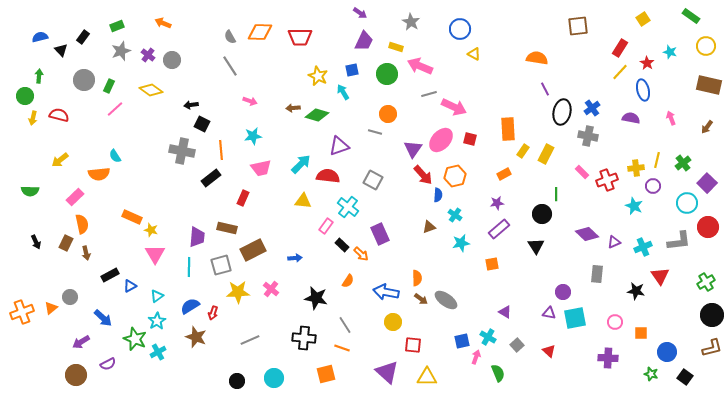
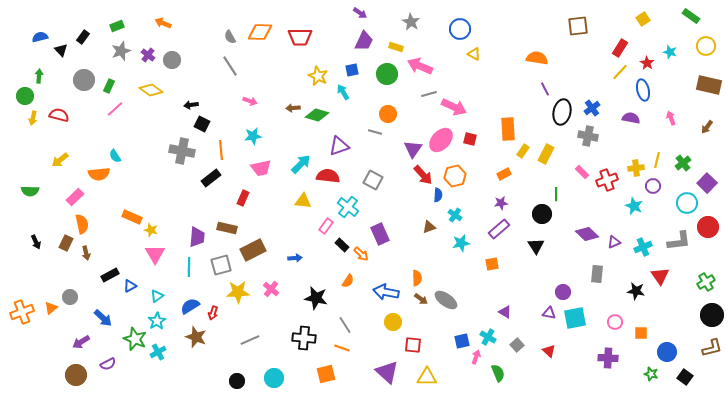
purple star at (497, 203): moved 4 px right
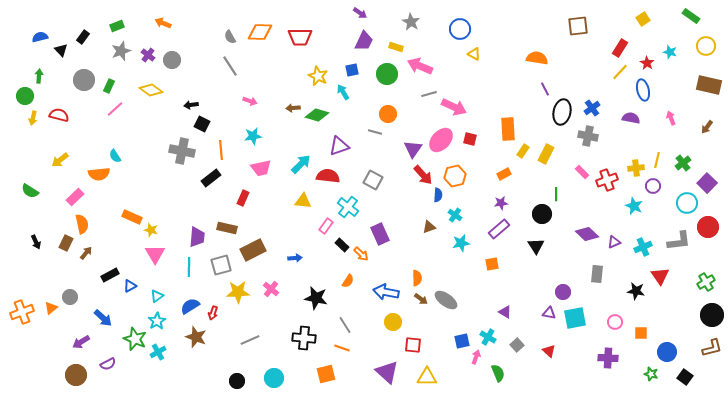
green semicircle at (30, 191): rotated 30 degrees clockwise
brown arrow at (86, 253): rotated 128 degrees counterclockwise
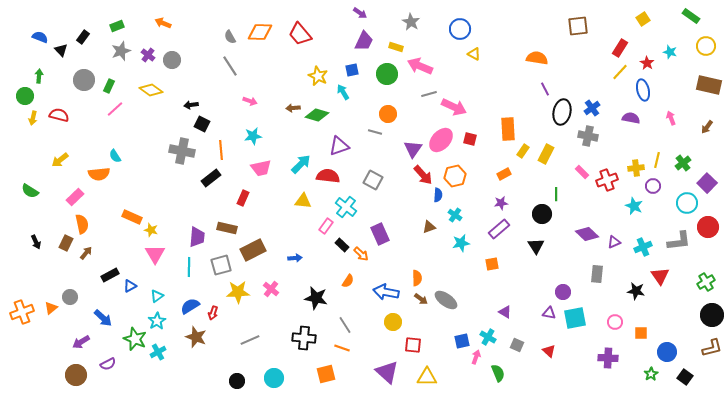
blue semicircle at (40, 37): rotated 35 degrees clockwise
red trapezoid at (300, 37): moved 3 px up; rotated 50 degrees clockwise
cyan cross at (348, 207): moved 2 px left
gray square at (517, 345): rotated 24 degrees counterclockwise
green star at (651, 374): rotated 24 degrees clockwise
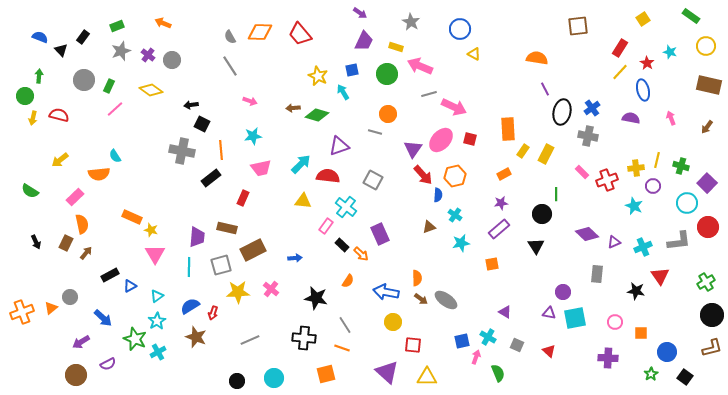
green cross at (683, 163): moved 2 px left, 3 px down; rotated 35 degrees counterclockwise
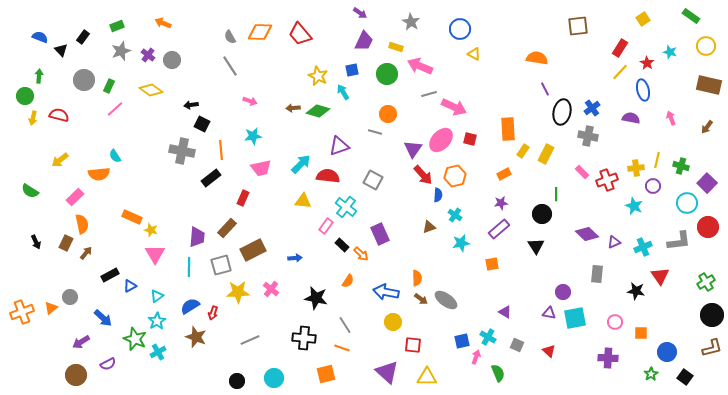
green diamond at (317, 115): moved 1 px right, 4 px up
brown rectangle at (227, 228): rotated 60 degrees counterclockwise
